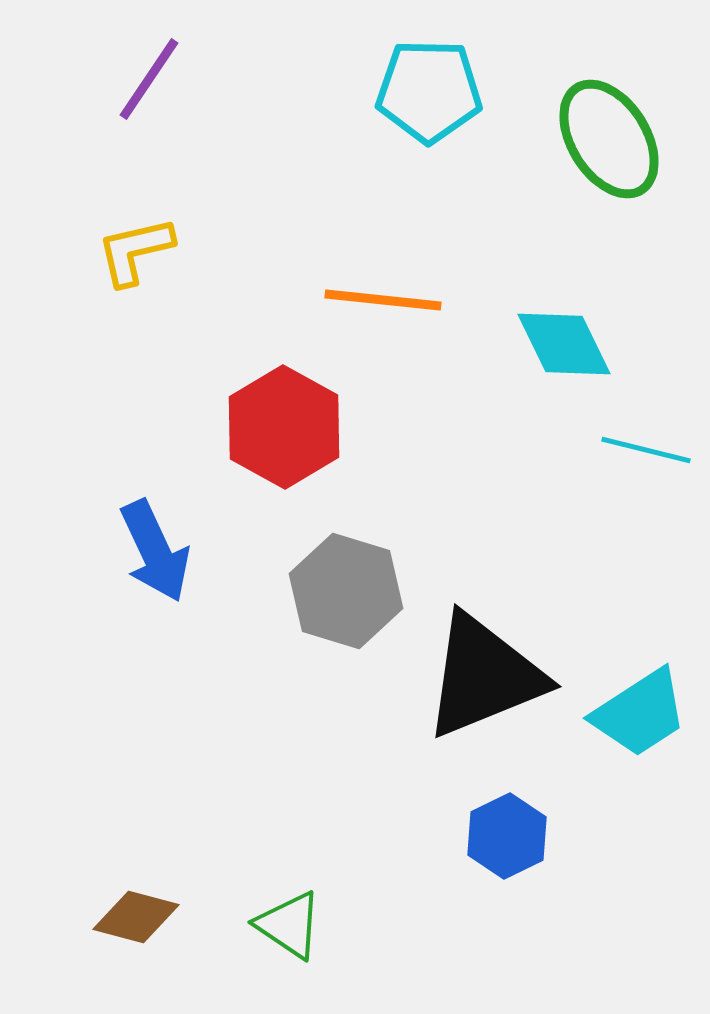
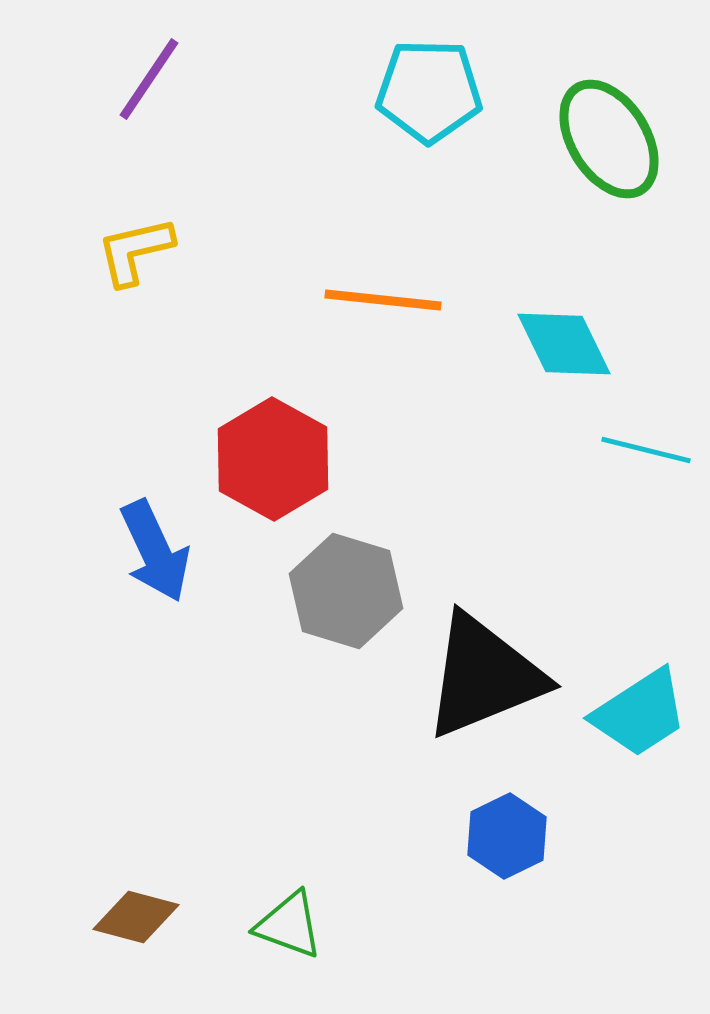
red hexagon: moved 11 px left, 32 px down
green triangle: rotated 14 degrees counterclockwise
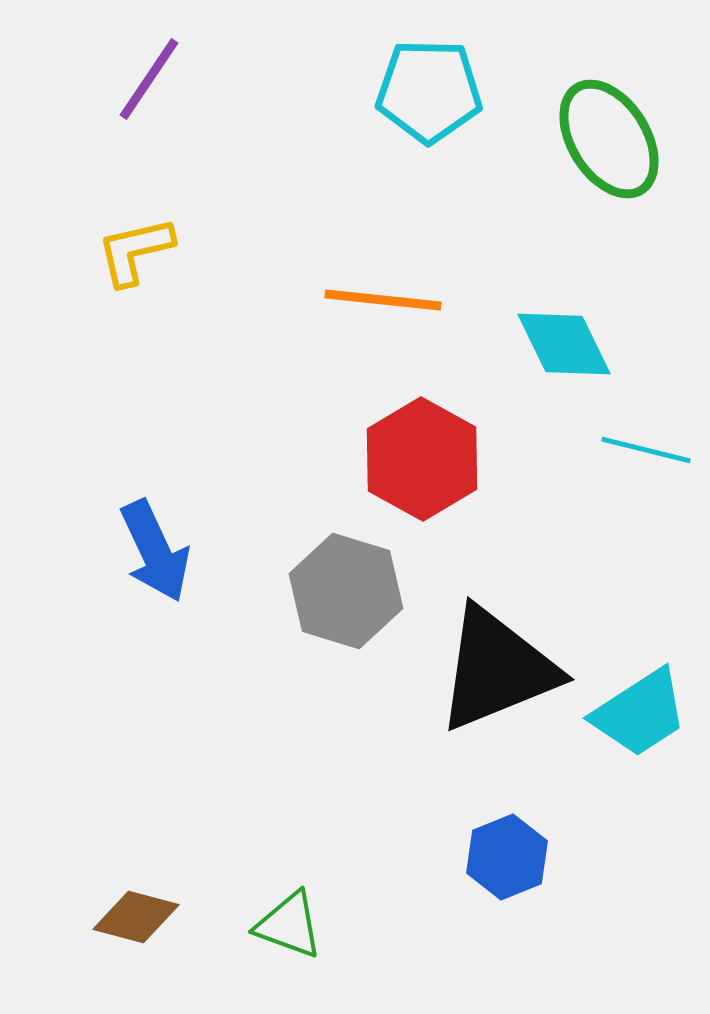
red hexagon: moved 149 px right
black triangle: moved 13 px right, 7 px up
blue hexagon: moved 21 px down; rotated 4 degrees clockwise
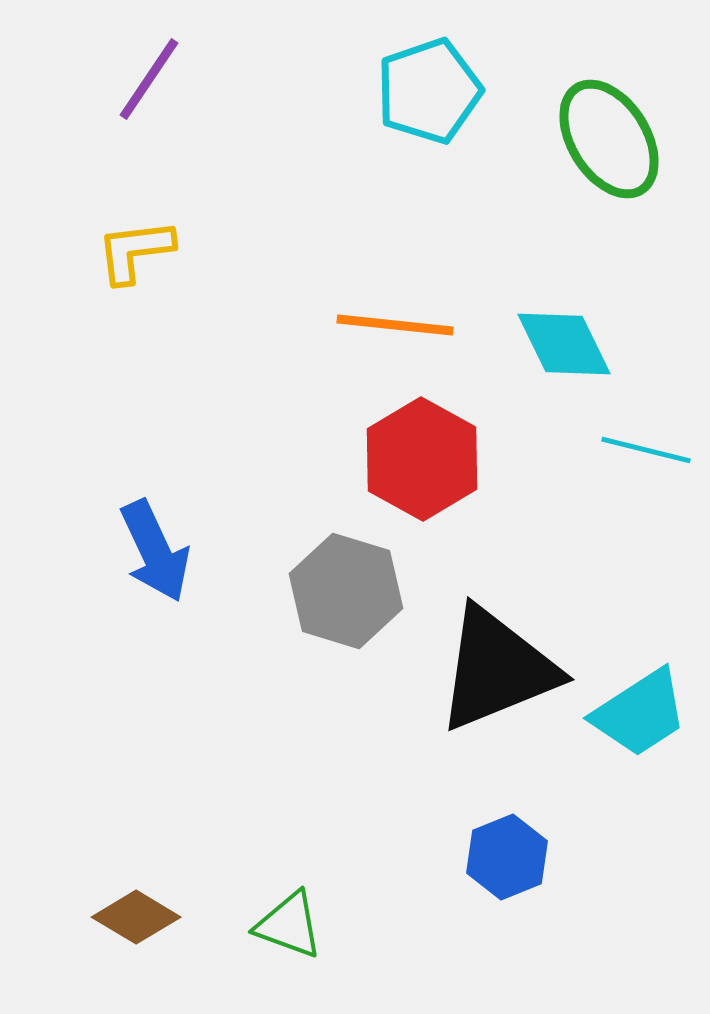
cyan pentagon: rotated 20 degrees counterclockwise
yellow L-shape: rotated 6 degrees clockwise
orange line: moved 12 px right, 25 px down
brown diamond: rotated 16 degrees clockwise
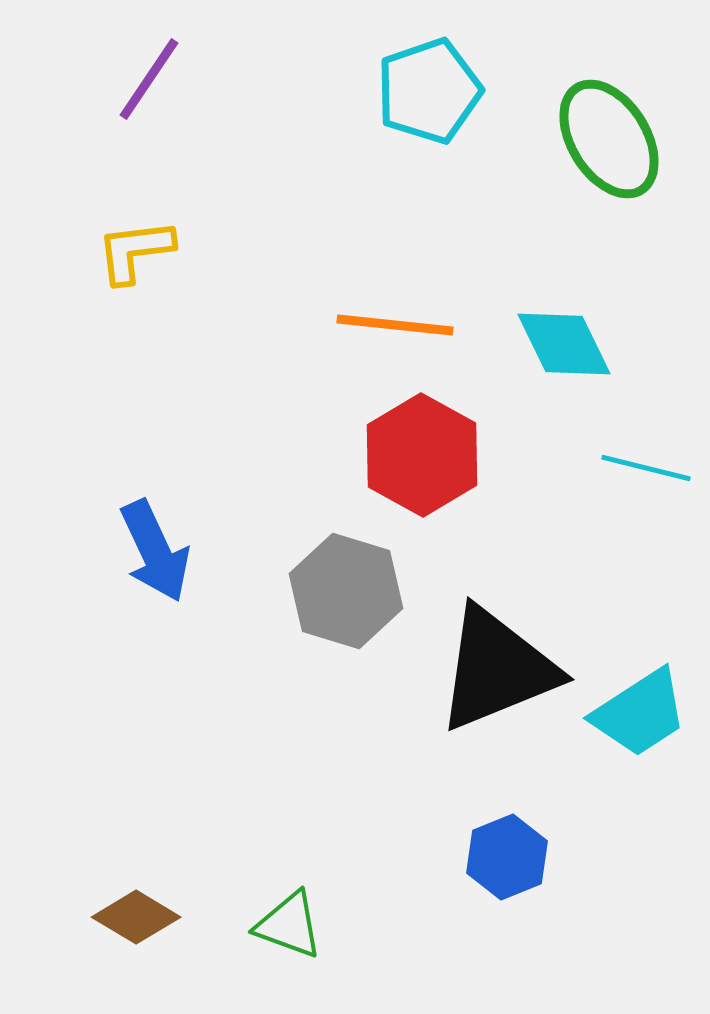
cyan line: moved 18 px down
red hexagon: moved 4 px up
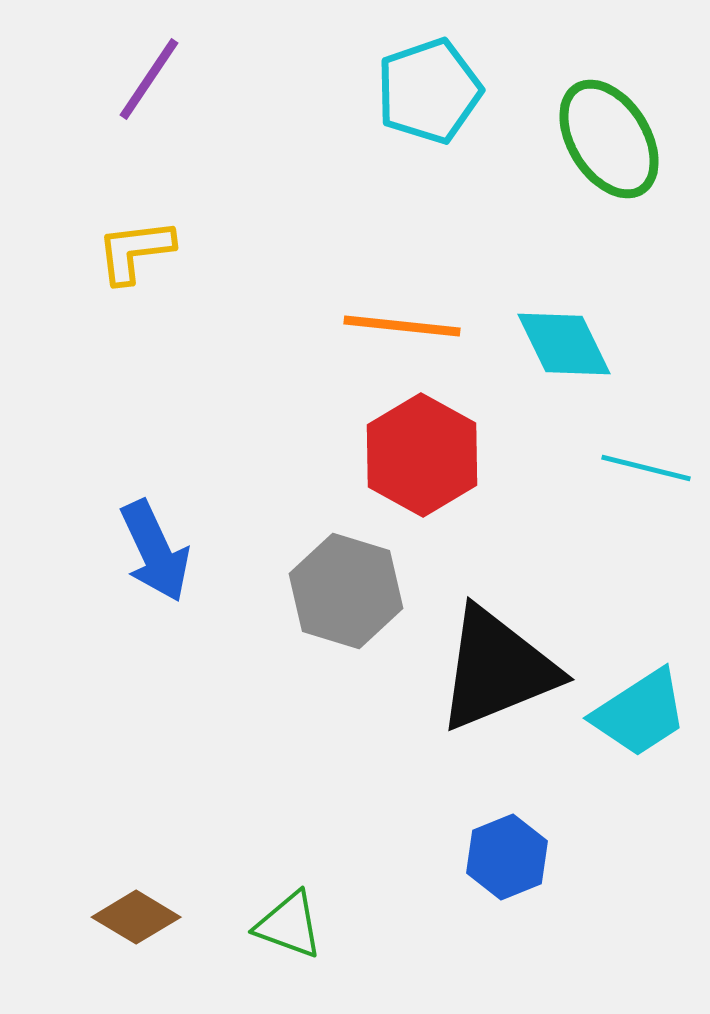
orange line: moved 7 px right, 1 px down
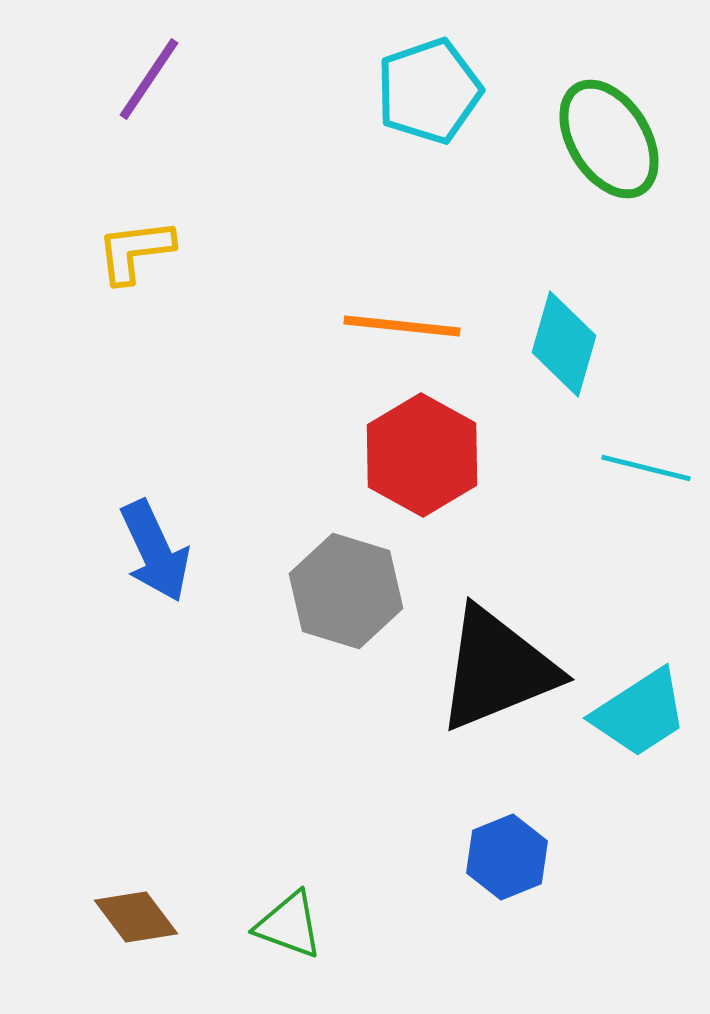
cyan diamond: rotated 42 degrees clockwise
brown diamond: rotated 22 degrees clockwise
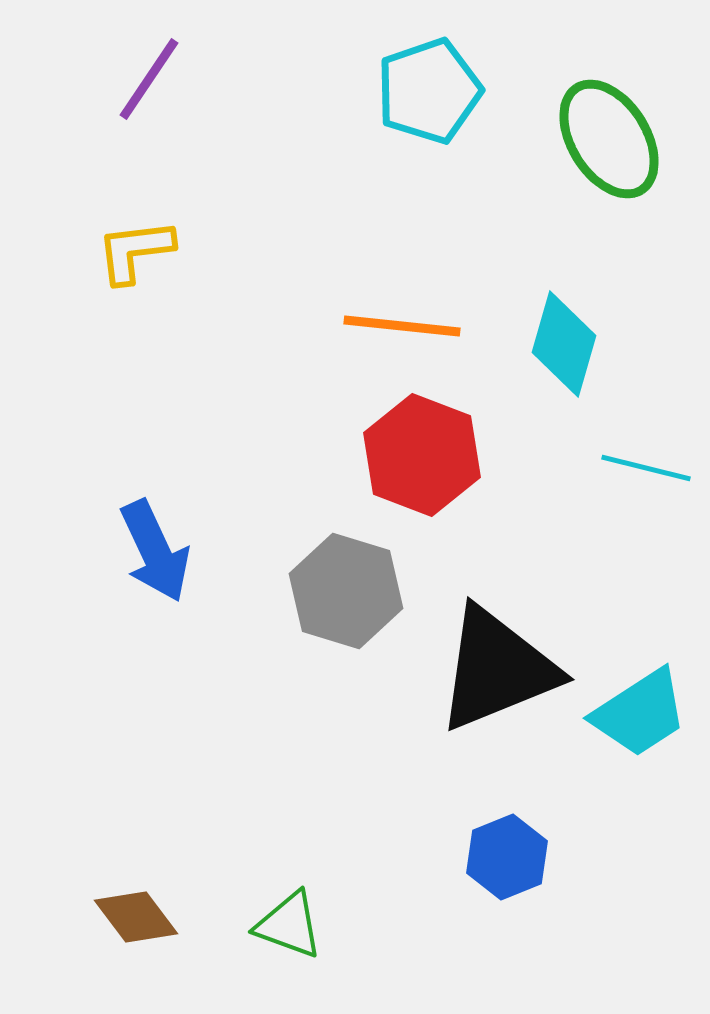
red hexagon: rotated 8 degrees counterclockwise
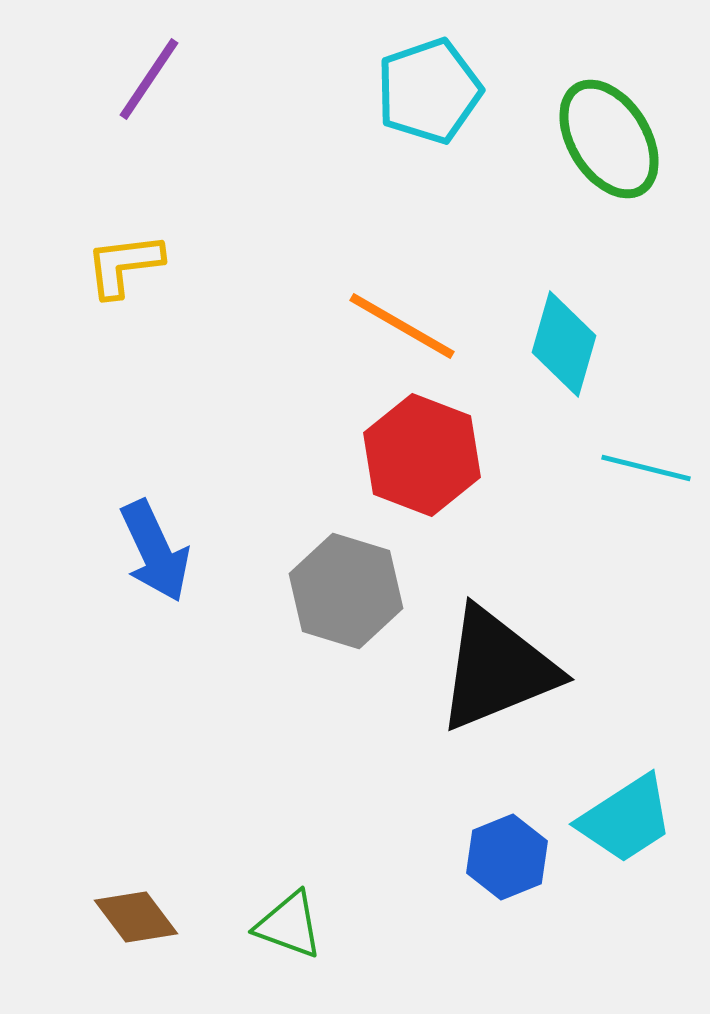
yellow L-shape: moved 11 px left, 14 px down
orange line: rotated 24 degrees clockwise
cyan trapezoid: moved 14 px left, 106 px down
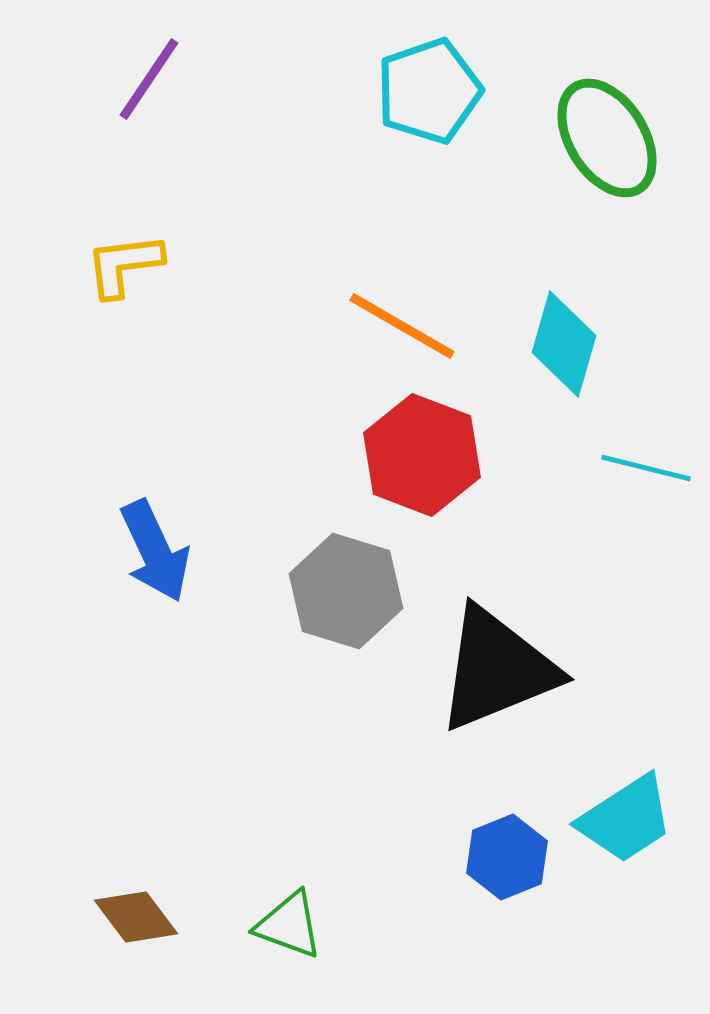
green ellipse: moved 2 px left, 1 px up
